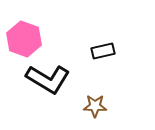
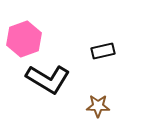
pink hexagon: rotated 20 degrees clockwise
brown star: moved 3 px right
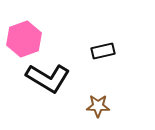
black L-shape: moved 1 px up
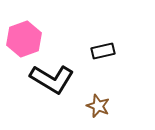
black L-shape: moved 4 px right, 1 px down
brown star: rotated 20 degrees clockwise
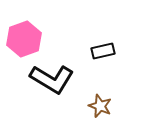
brown star: moved 2 px right
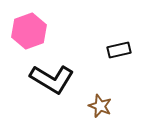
pink hexagon: moved 5 px right, 8 px up
black rectangle: moved 16 px right, 1 px up
